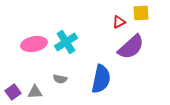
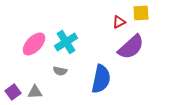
pink ellipse: rotated 35 degrees counterclockwise
gray semicircle: moved 8 px up
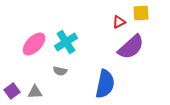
blue semicircle: moved 4 px right, 5 px down
purple square: moved 1 px left, 1 px up
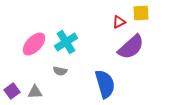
blue semicircle: rotated 28 degrees counterclockwise
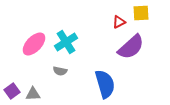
gray triangle: moved 2 px left, 2 px down
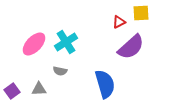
gray triangle: moved 6 px right, 5 px up
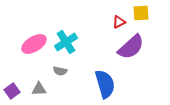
pink ellipse: rotated 15 degrees clockwise
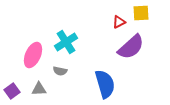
pink ellipse: moved 1 px left, 11 px down; rotated 35 degrees counterclockwise
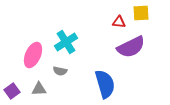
red triangle: rotated 32 degrees clockwise
purple semicircle: rotated 16 degrees clockwise
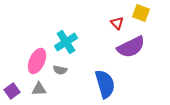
yellow square: rotated 24 degrees clockwise
red triangle: moved 2 px left, 1 px down; rotated 40 degrees clockwise
pink ellipse: moved 4 px right, 6 px down
gray semicircle: moved 1 px up
